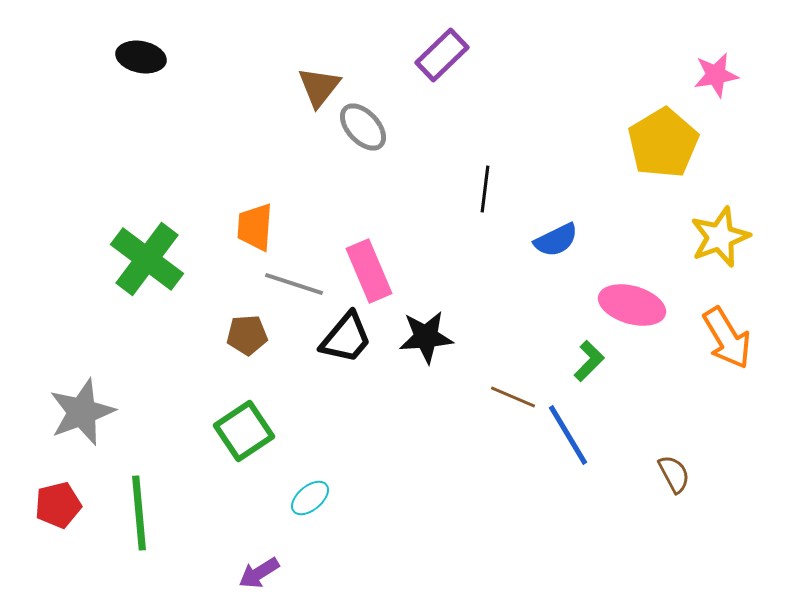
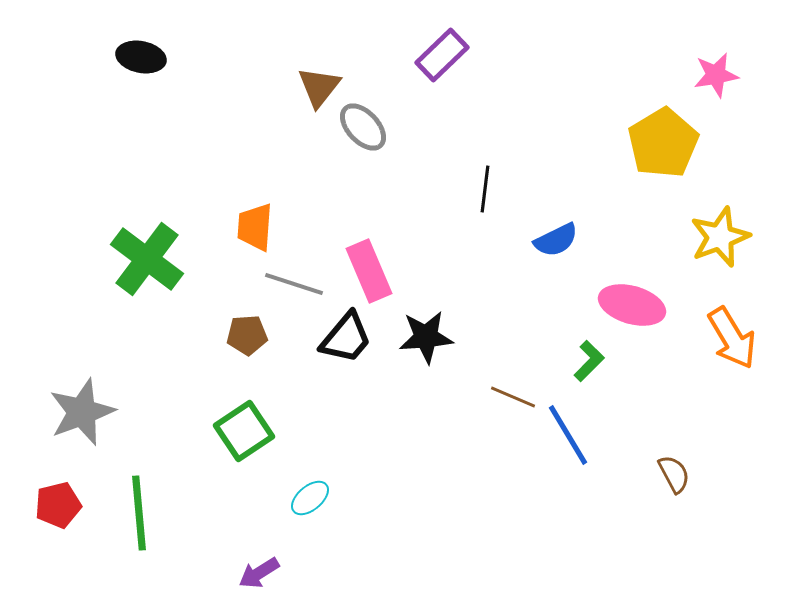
orange arrow: moved 5 px right
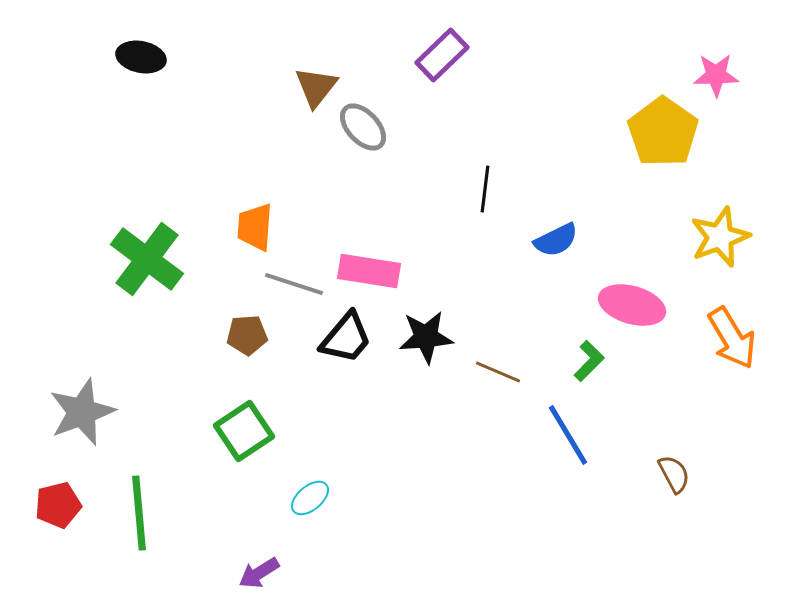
pink star: rotated 9 degrees clockwise
brown triangle: moved 3 px left
yellow pentagon: moved 11 px up; rotated 6 degrees counterclockwise
pink rectangle: rotated 58 degrees counterclockwise
brown line: moved 15 px left, 25 px up
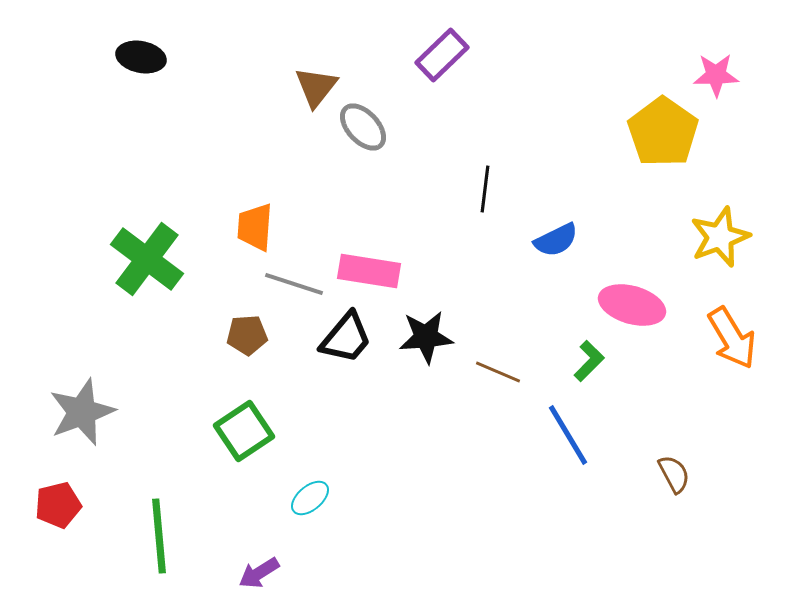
green line: moved 20 px right, 23 px down
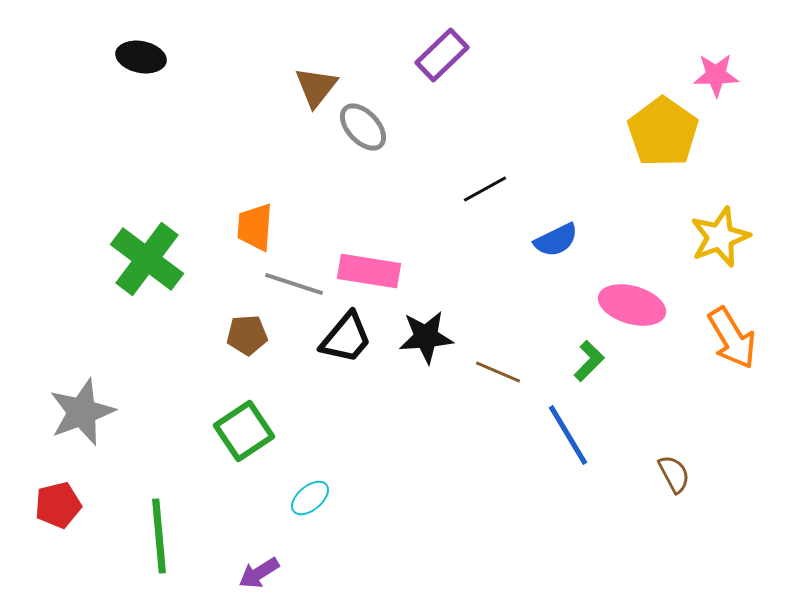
black line: rotated 54 degrees clockwise
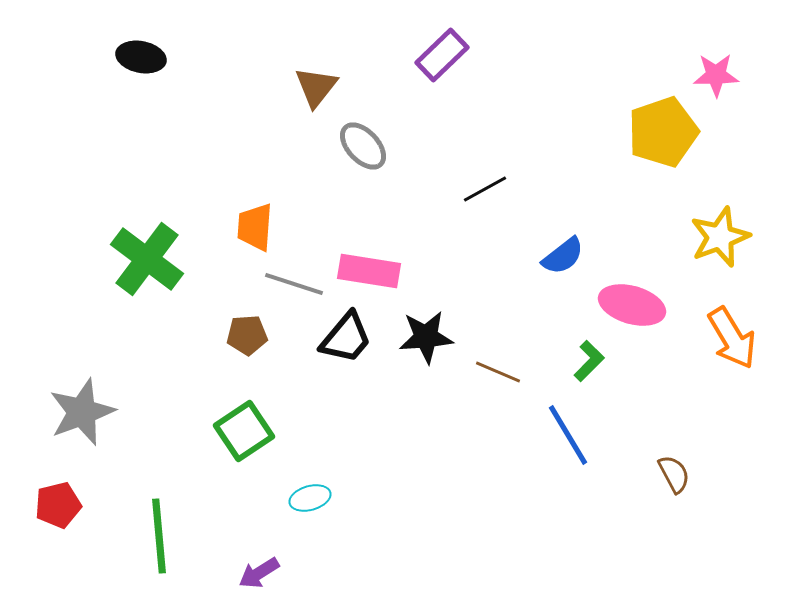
gray ellipse: moved 19 px down
yellow pentagon: rotated 18 degrees clockwise
blue semicircle: moved 7 px right, 16 px down; rotated 12 degrees counterclockwise
cyan ellipse: rotated 24 degrees clockwise
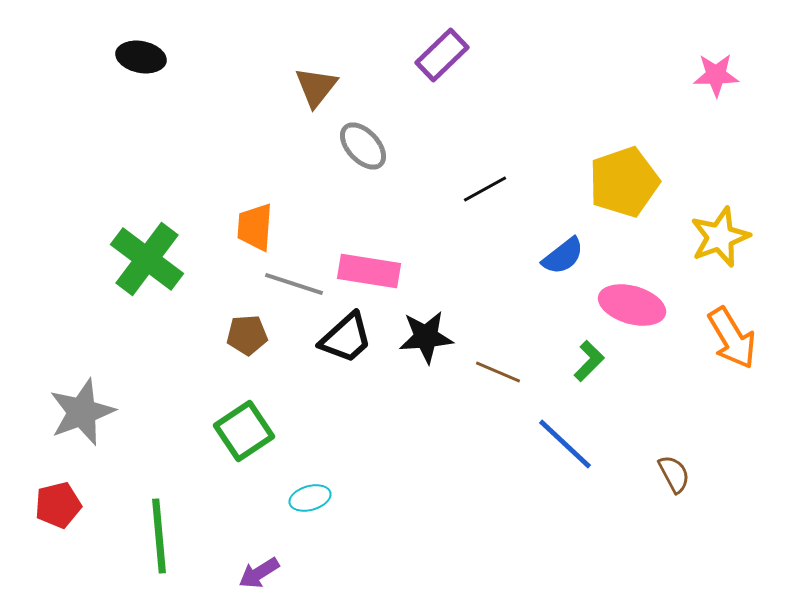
yellow pentagon: moved 39 px left, 50 px down
black trapezoid: rotated 8 degrees clockwise
blue line: moved 3 px left, 9 px down; rotated 16 degrees counterclockwise
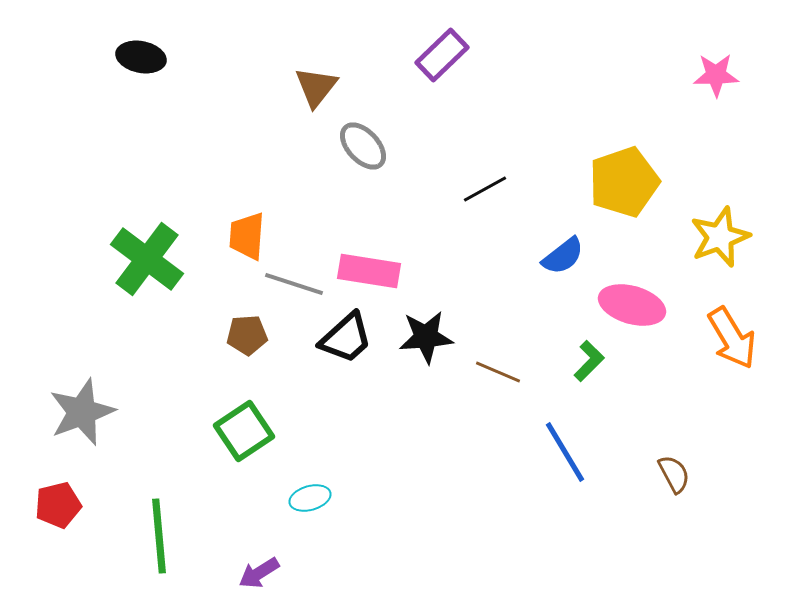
orange trapezoid: moved 8 px left, 9 px down
blue line: moved 8 px down; rotated 16 degrees clockwise
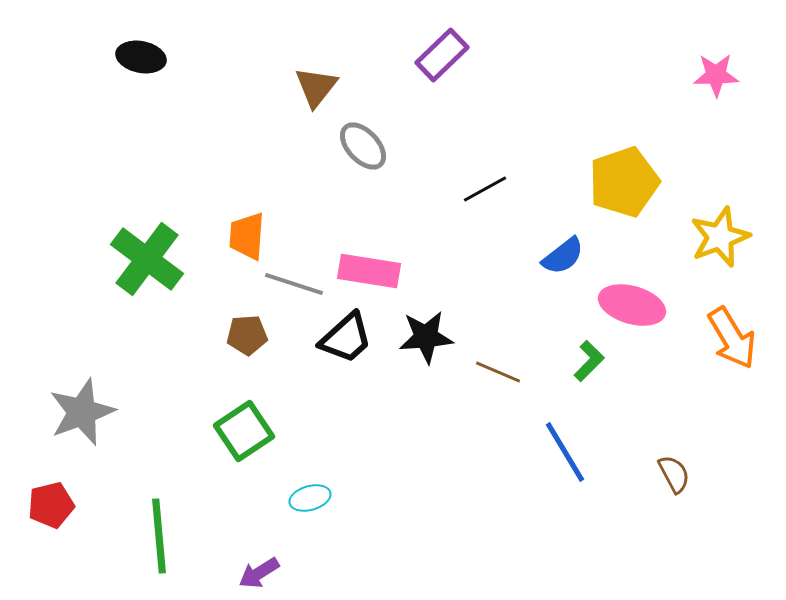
red pentagon: moved 7 px left
